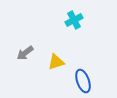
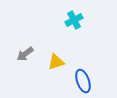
gray arrow: moved 1 px down
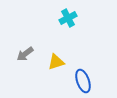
cyan cross: moved 6 px left, 2 px up
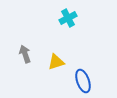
gray arrow: rotated 108 degrees clockwise
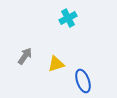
gray arrow: moved 2 px down; rotated 54 degrees clockwise
yellow triangle: moved 2 px down
